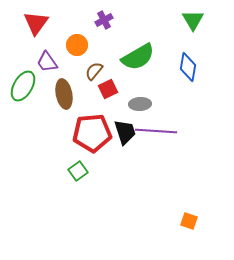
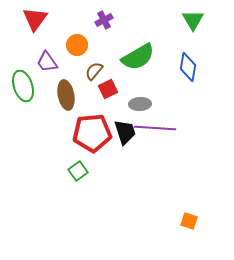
red triangle: moved 1 px left, 4 px up
green ellipse: rotated 48 degrees counterclockwise
brown ellipse: moved 2 px right, 1 px down
purple line: moved 1 px left, 3 px up
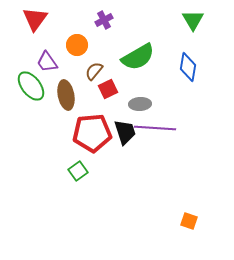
green ellipse: moved 8 px right; rotated 20 degrees counterclockwise
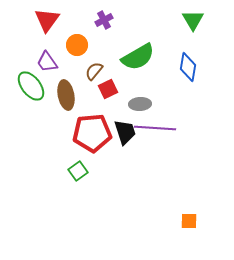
red triangle: moved 12 px right, 1 px down
orange square: rotated 18 degrees counterclockwise
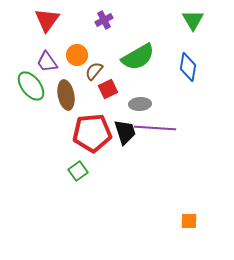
orange circle: moved 10 px down
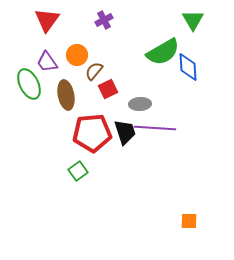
green semicircle: moved 25 px right, 5 px up
blue diamond: rotated 12 degrees counterclockwise
green ellipse: moved 2 px left, 2 px up; rotated 12 degrees clockwise
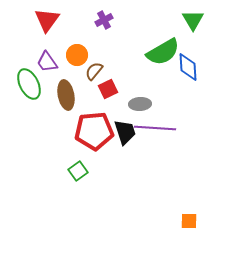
red pentagon: moved 2 px right, 2 px up
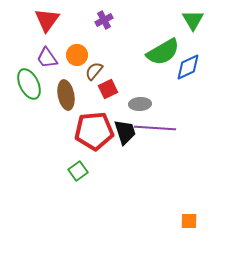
purple trapezoid: moved 4 px up
blue diamond: rotated 68 degrees clockwise
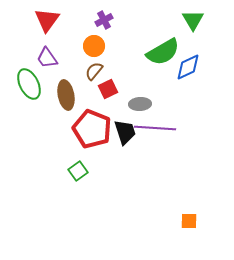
orange circle: moved 17 px right, 9 px up
red pentagon: moved 2 px left, 2 px up; rotated 27 degrees clockwise
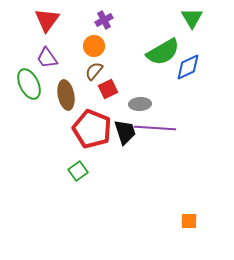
green triangle: moved 1 px left, 2 px up
